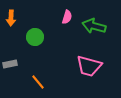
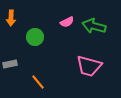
pink semicircle: moved 5 px down; rotated 48 degrees clockwise
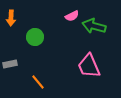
pink semicircle: moved 5 px right, 6 px up
pink trapezoid: rotated 52 degrees clockwise
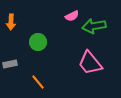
orange arrow: moved 4 px down
green arrow: rotated 25 degrees counterclockwise
green circle: moved 3 px right, 5 px down
pink trapezoid: moved 1 px right, 3 px up; rotated 16 degrees counterclockwise
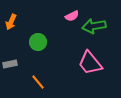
orange arrow: rotated 21 degrees clockwise
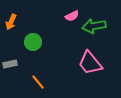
green circle: moved 5 px left
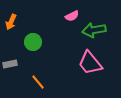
green arrow: moved 4 px down
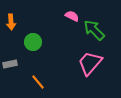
pink semicircle: rotated 128 degrees counterclockwise
orange arrow: rotated 28 degrees counterclockwise
green arrow: rotated 55 degrees clockwise
pink trapezoid: rotated 80 degrees clockwise
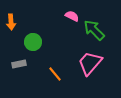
gray rectangle: moved 9 px right
orange line: moved 17 px right, 8 px up
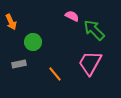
orange arrow: rotated 21 degrees counterclockwise
pink trapezoid: rotated 12 degrees counterclockwise
